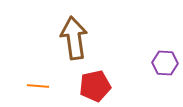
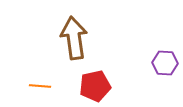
orange line: moved 2 px right
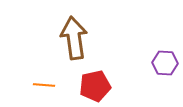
orange line: moved 4 px right, 1 px up
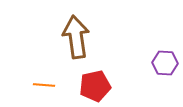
brown arrow: moved 2 px right, 1 px up
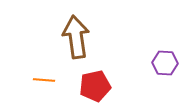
orange line: moved 5 px up
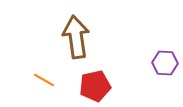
orange line: rotated 25 degrees clockwise
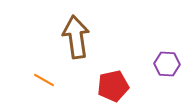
purple hexagon: moved 2 px right, 1 px down
red pentagon: moved 18 px right
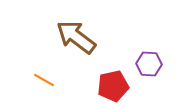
brown arrow: rotated 45 degrees counterclockwise
purple hexagon: moved 18 px left
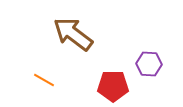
brown arrow: moved 3 px left, 3 px up
red pentagon: rotated 12 degrees clockwise
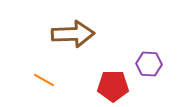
brown arrow: rotated 141 degrees clockwise
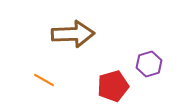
purple hexagon: rotated 20 degrees counterclockwise
red pentagon: rotated 16 degrees counterclockwise
